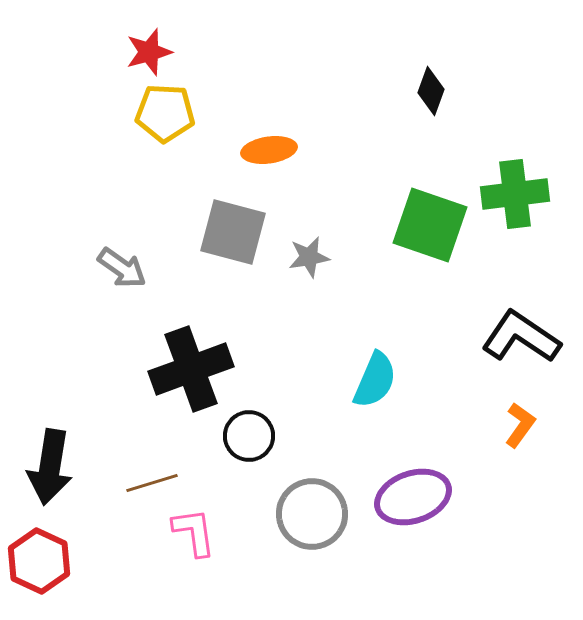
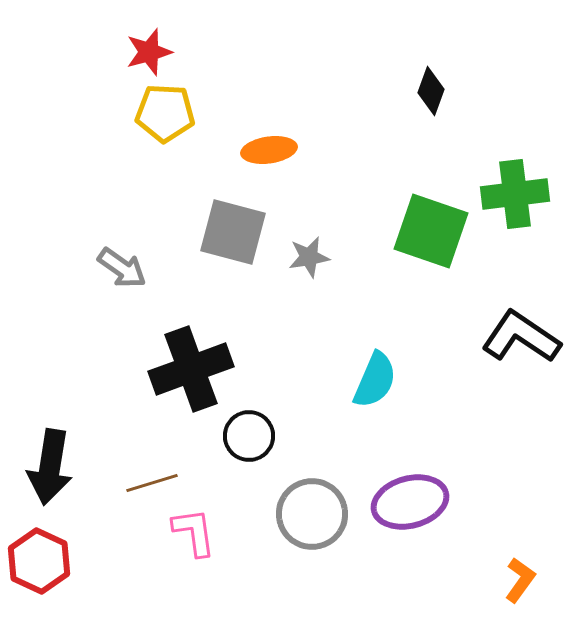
green square: moved 1 px right, 6 px down
orange L-shape: moved 155 px down
purple ellipse: moved 3 px left, 5 px down; rotated 4 degrees clockwise
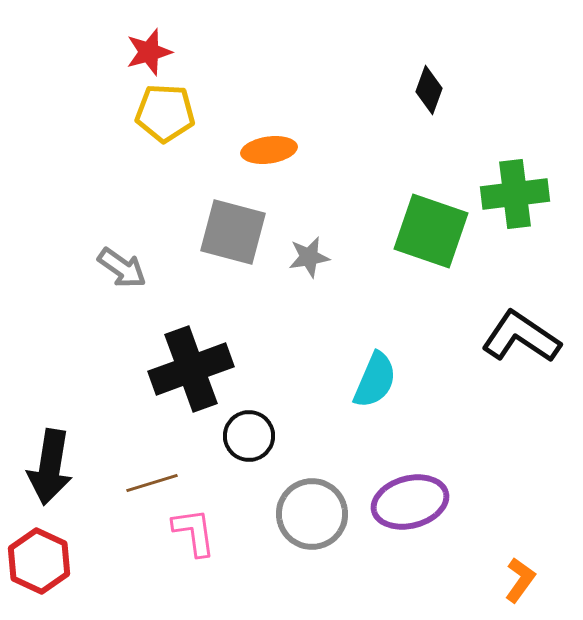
black diamond: moved 2 px left, 1 px up
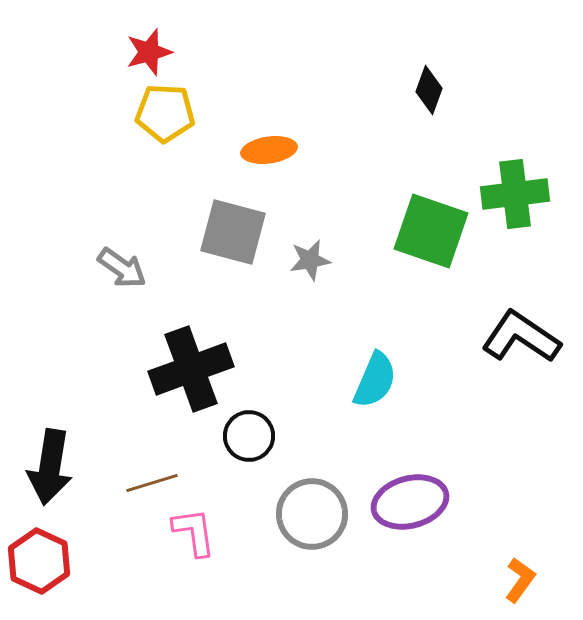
gray star: moved 1 px right, 3 px down
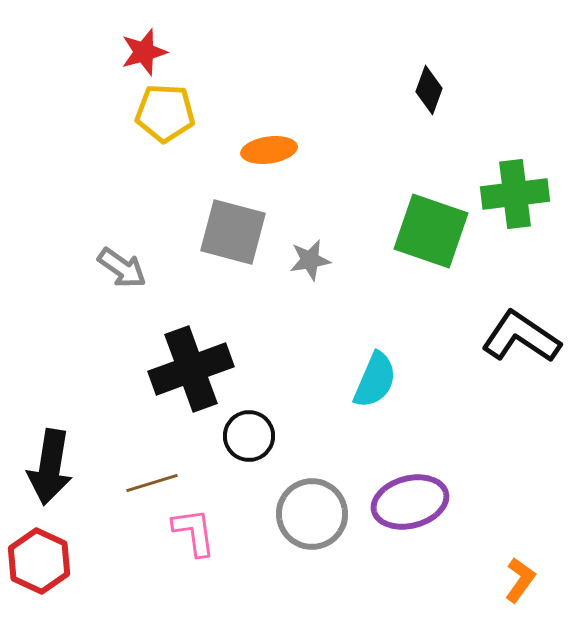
red star: moved 5 px left
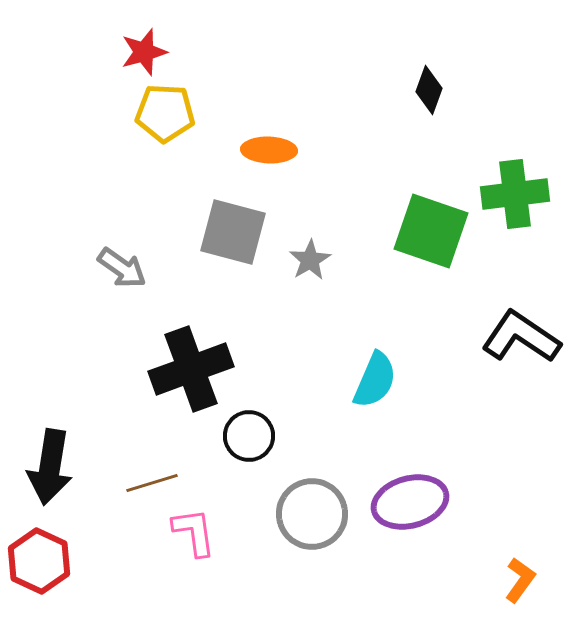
orange ellipse: rotated 10 degrees clockwise
gray star: rotated 21 degrees counterclockwise
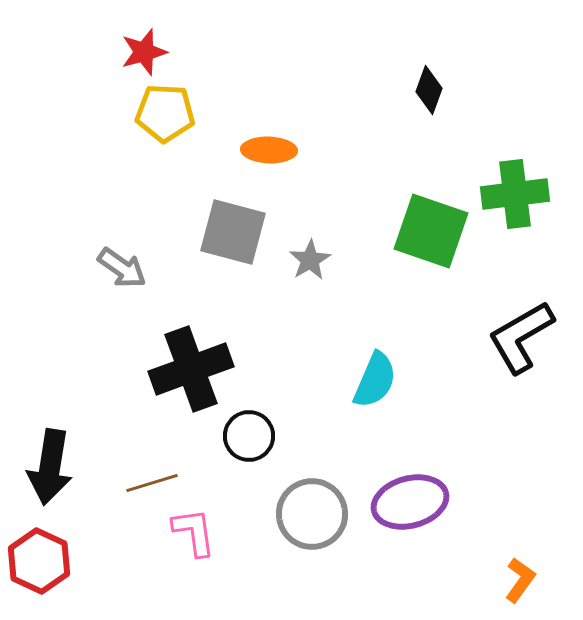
black L-shape: rotated 64 degrees counterclockwise
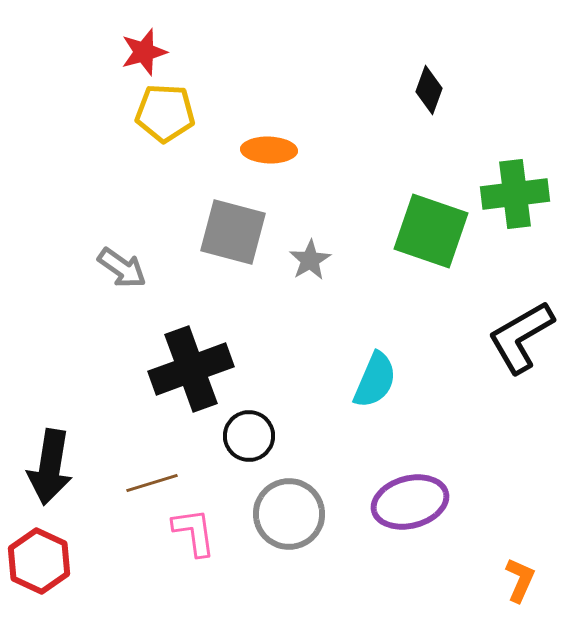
gray circle: moved 23 px left
orange L-shape: rotated 12 degrees counterclockwise
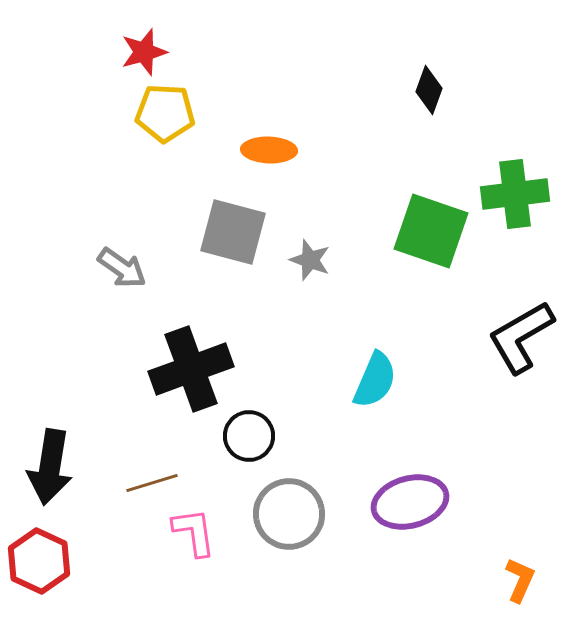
gray star: rotated 21 degrees counterclockwise
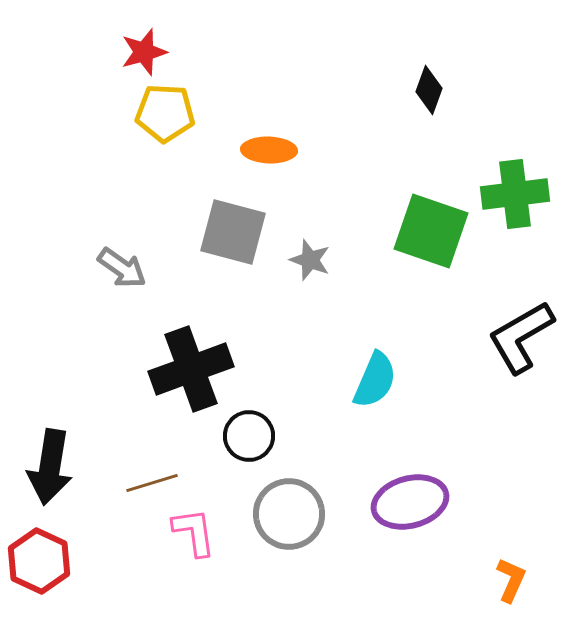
orange L-shape: moved 9 px left
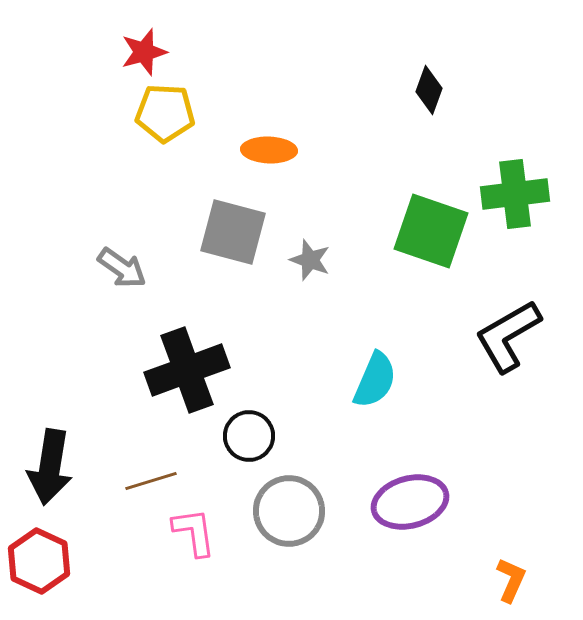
black L-shape: moved 13 px left, 1 px up
black cross: moved 4 px left, 1 px down
brown line: moved 1 px left, 2 px up
gray circle: moved 3 px up
